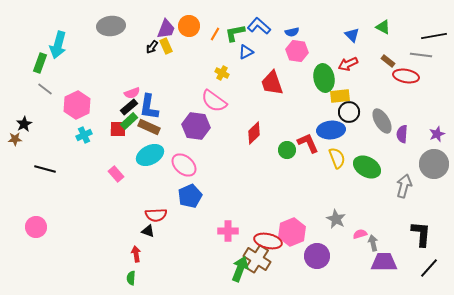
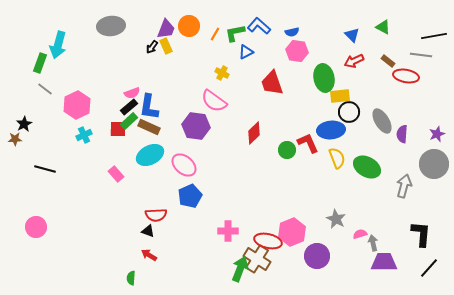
red arrow at (348, 64): moved 6 px right, 3 px up
red arrow at (136, 254): moved 13 px right, 1 px down; rotated 49 degrees counterclockwise
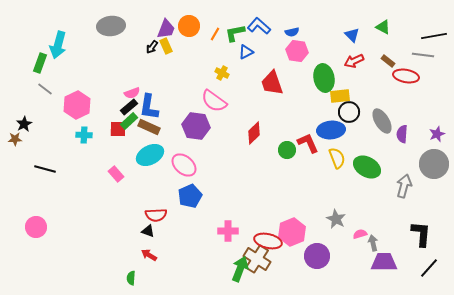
gray line at (421, 55): moved 2 px right
cyan cross at (84, 135): rotated 28 degrees clockwise
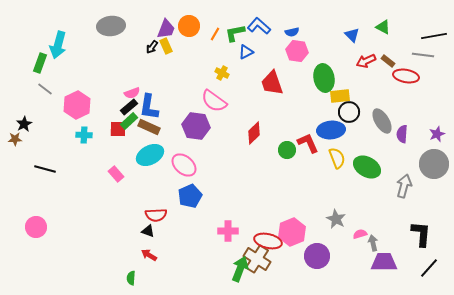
red arrow at (354, 61): moved 12 px right
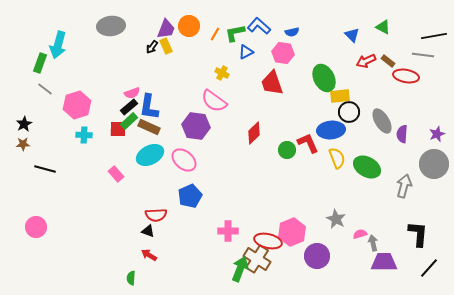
pink hexagon at (297, 51): moved 14 px left, 2 px down
green ellipse at (324, 78): rotated 16 degrees counterclockwise
pink hexagon at (77, 105): rotated 8 degrees clockwise
brown star at (15, 139): moved 8 px right, 5 px down
pink ellipse at (184, 165): moved 5 px up
black L-shape at (421, 234): moved 3 px left
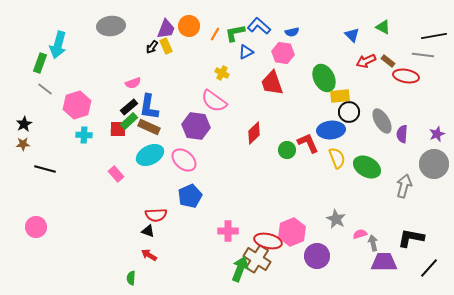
pink semicircle at (132, 93): moved 1 px right, 10 px up
black L-shape at (418, 234): moved 7 px left, 4 px down; rotated 84 degrees counterclockwise
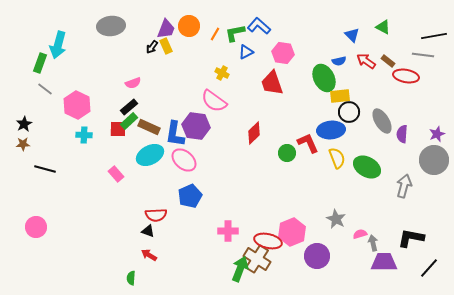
blue semicircle at (292, 32): moved 47 px right, 29 px down
red arrow at (366, 61): rotated 60 degrees clockwise
pink hexagon at (77, 105): rotated 16 degrees counterclockwise
blue L-shape at (149, 107): moved 26 px right, 27 px down
green circle at (287, 150): moved 3 px down
gray circle at (434, 164): moved 4 px up
